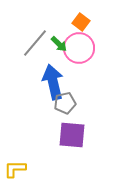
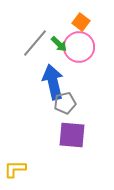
pink circle: moved 1 px up
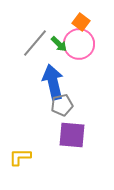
pink circle: moved 3 px up
gray pentagon: moved 3 px left, 2 px down
yellow L-shape: moved 5 px right, 12 px up
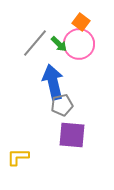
yellow L-shape: moved 2 px left
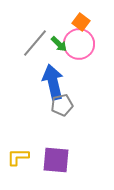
purple square: moved 16 px left, 25 px down
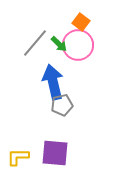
pink circle: moved 1 px left, 1 px down
purple square: moved 1 px left, 7 px up
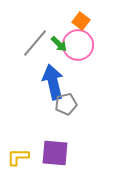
orange square: moved 1 px up
gray pentagon: moved 4 px right, 1 px up
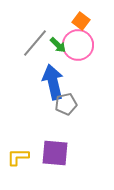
green arrow: moved 1 px left, 1 px down
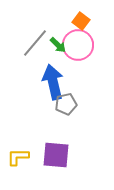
purple square: moved 1 px right, 2 px down
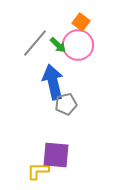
orange square: moved 1 px down
yellow L-shape: moved 20 px right, 14 px down
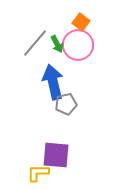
green arrow: moved 1 px left, 1 px up; rotated 18 degrees clockwise
yellow L-shape: moved 2 px down
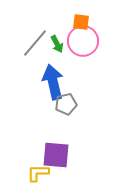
orange square: rotated 30 degrees counterclockwise
pink circle: moved 5 px right, 4 px up
